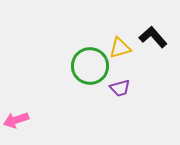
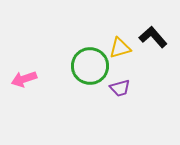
pink arrow: moved 8 px right, 41 px up
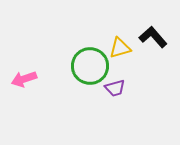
purple trapezoid: moved 5 px left
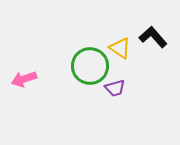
yellow triangle: rotated 50 degrees clockwise
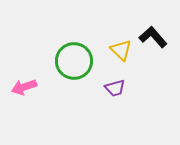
yellow triangle: moved 1 px right, 2 px down; rotated 10 degrees clockwise
green circle: moved 16 px left, 5 px up
pink arrow: moved 8 px down
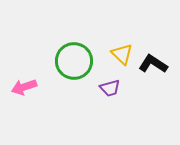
black L-shape: moved 27 px down; rotated 16 degrees counterclockwise
yellow triangle: moved 1 px right, 4 px down
purple trapezoid: moved 5 px left
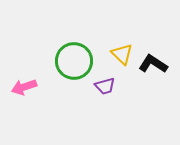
purple trapezoid: moved 5 px left, 2 px up
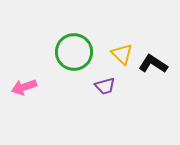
green circle: moved 9 px up
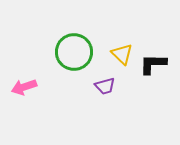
black L-shape: rotated 32 degrees counterclockwise
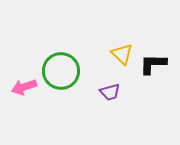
green circle: moved 13 px left, 19 px down
purple trapezoid: moved 5 px right, 6 px down
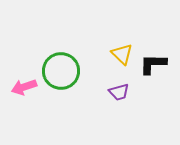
purple trapezoid: moved 9 px right
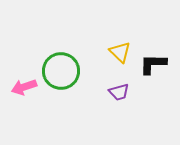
yellow triangle: moved 2 px left, 2 px up
